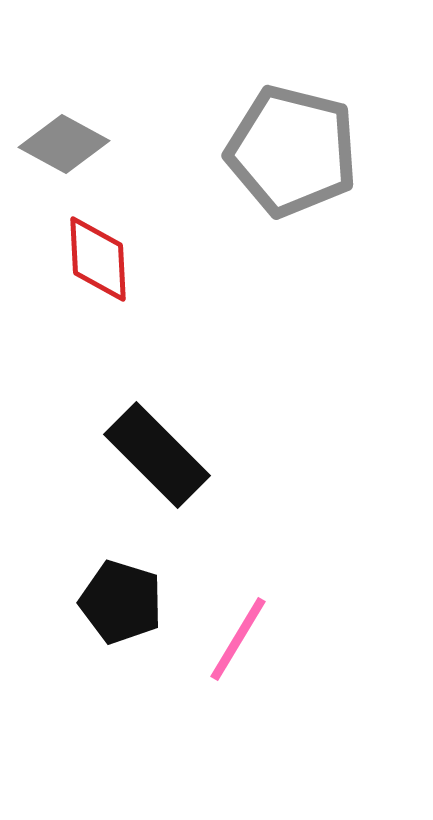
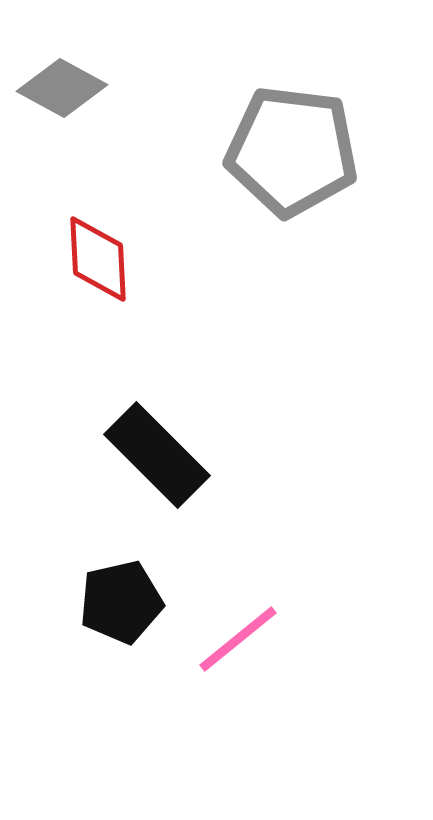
gray diamond: moved 2 px left, 56 px up
gray pentagon: rotated 7 degrees counterclockwise
black pentagon: rotated 30 degrees counterclockwise
pink line: rotated 20 degrees clockwise
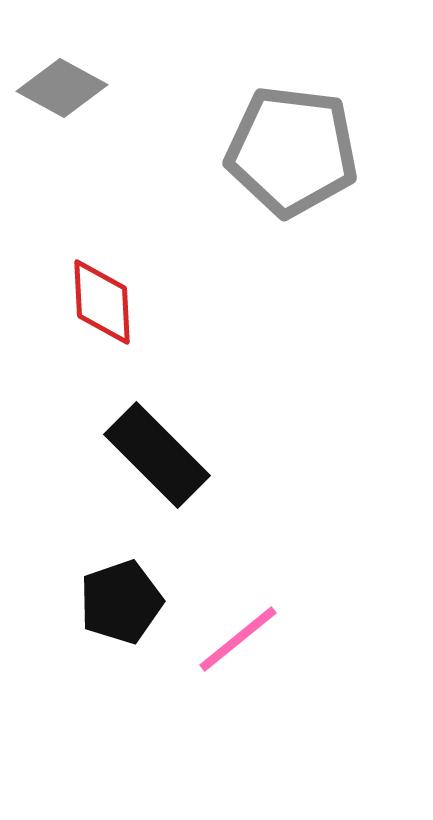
red diamond: moved 4 px right, 43 px down
black pentagon: rotated 6 degrees counterclockwise
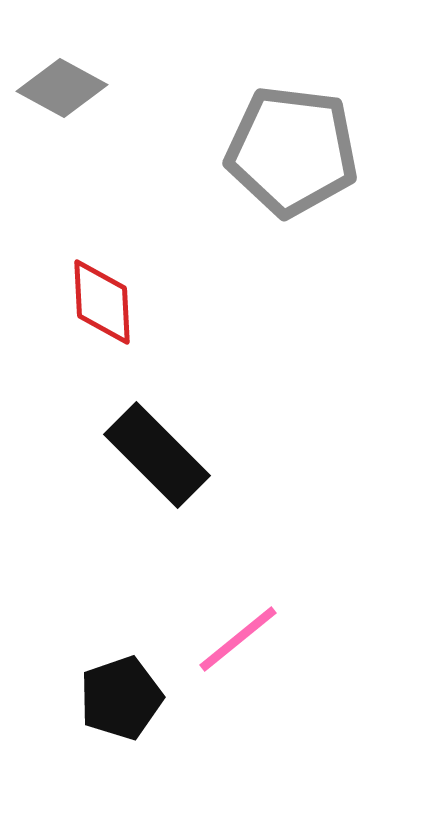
black pentagon: moved 96 px down
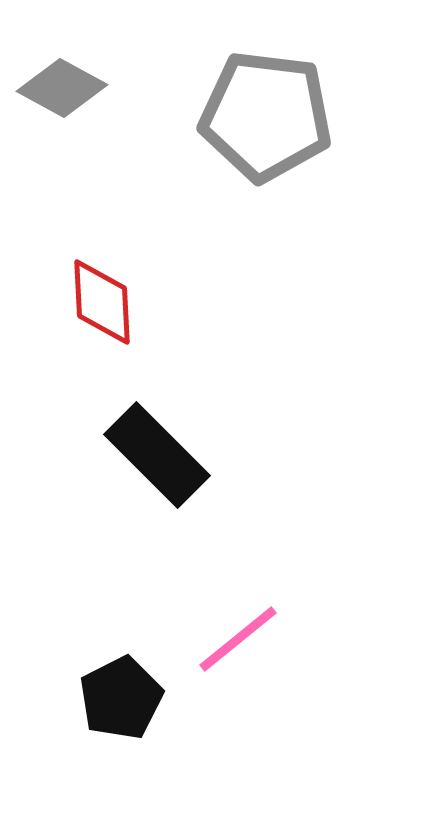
gray pentagon: moved 26 px left, 35 px up
black pentagon: rotated 8 degrees counterclockwise
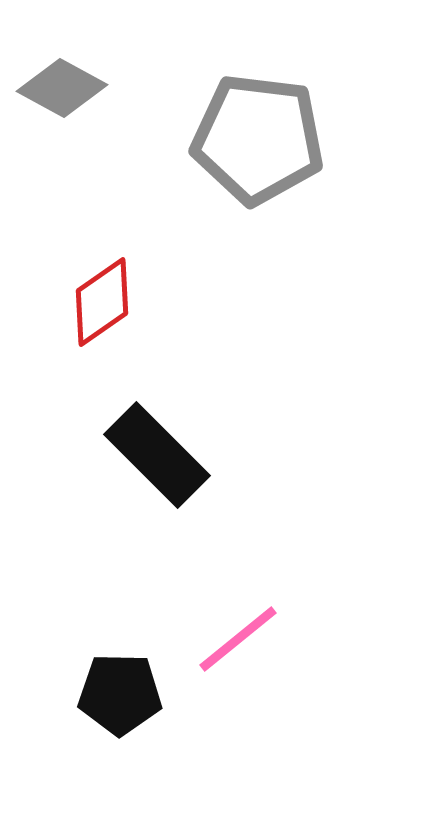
gray pentagon: moved 8 px left, 23 px down
red diamond: rotated 58 degrees clockwise
black pentagon: moved 1 px left, 4 px up; rotated 28 degrees clockwise
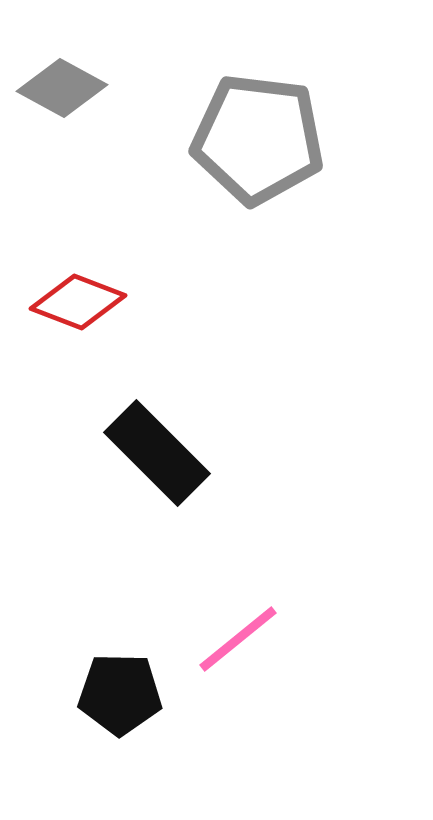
red diamond: moved 24 px left; rotated 56 degrees clockwise
black rectangle: moved 2 px up
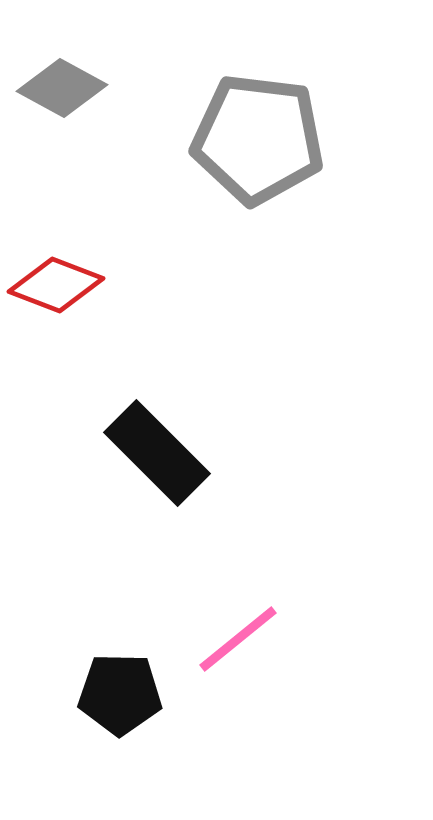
red diamond: moved 22 px left, 17 px up
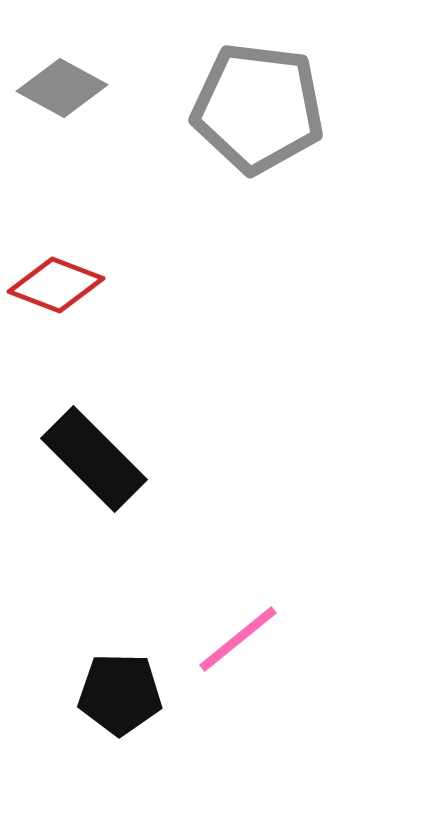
gray pentagon: moved 31 px up
black rectangle: moved 63 px left, 6 px down
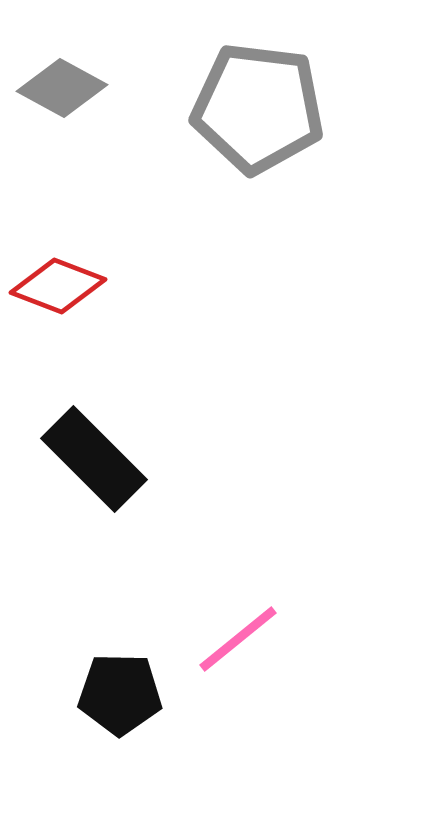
red diamond: moved 2 px right, 1 px down
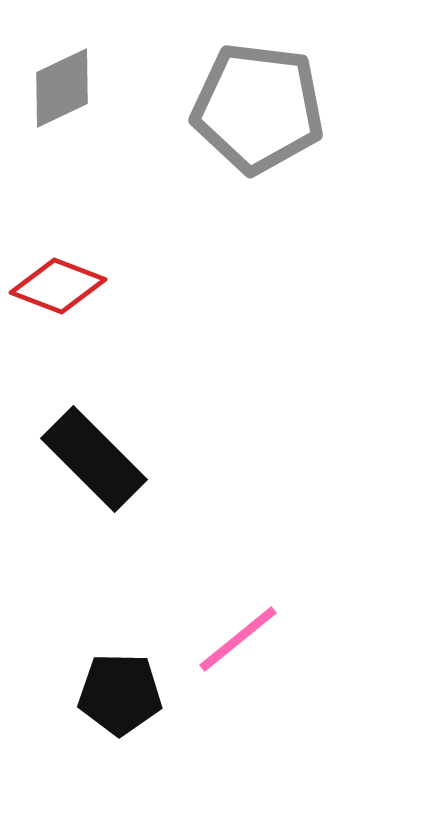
gray diamond: rotated 54 degrees counterclockwise
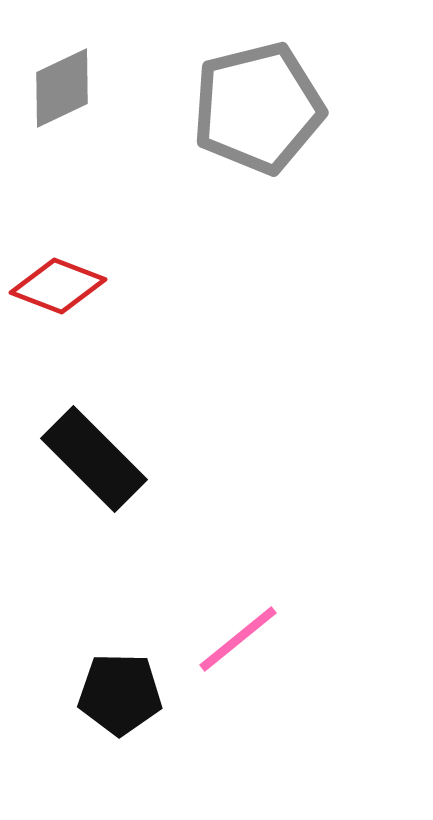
gray pentagon: rotated 21 degrees counterclockwise
